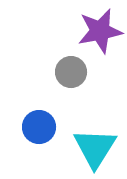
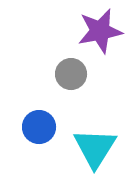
gray circle: moved 2 px down
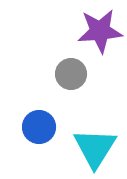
purple star: rotated 6 degrees clockwise
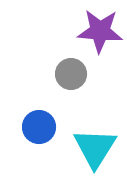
purple star: rotated 9 degrees clockwise
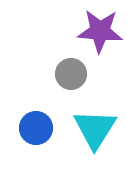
blue circle: moved 3 px left, 1 px down
cyan triangle: moved 19 px up
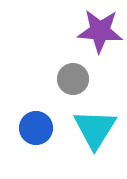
gray circle: moved 2 px right, 5 px down
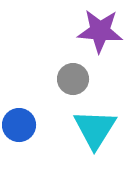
blue circle: moved 17 px left, 3 px up
